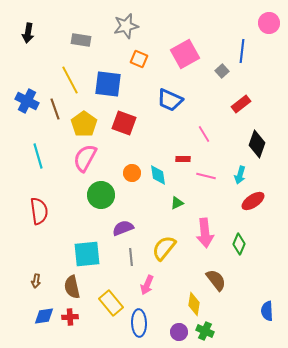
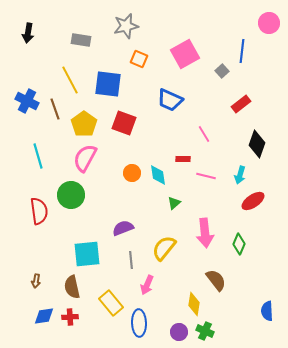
green circle at (101, 195): moved 30 px left
green triangle at (177, 203): moved 3 px left; rotated 16 degrees counterclockwise
gray line at (131, 257): moved 3 px down
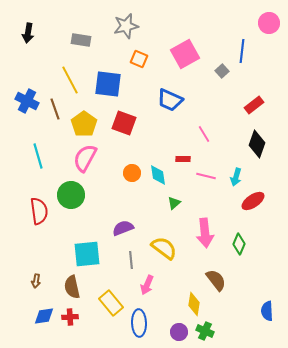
red rectangle at (241, 104): moved 13 px right, 1 px down
cyan arrow at (240, 175): moved 4 px left, 2 px down
yellow semicircle at (164, 248): rotated 88 degrees clockwise
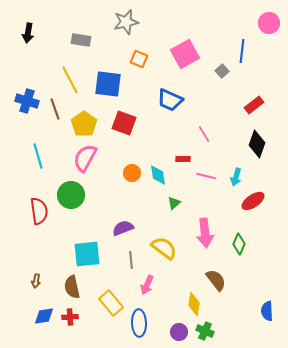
gray star at (126, 26): moved 4 px up
blue cross at (27, 101): rotated 10 degrees counterclockwise
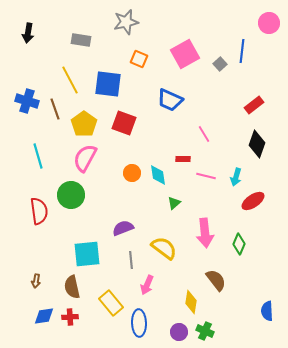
gray square at (222, 71): moved 2 px left, 7 px up
yellow diamond at (194, 304): moved 3 px left, 2 px up
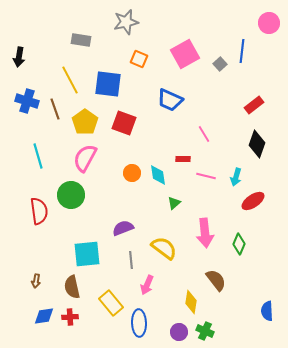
black arrow at (28, 33): moved 9 px left, 24 px down
yellow pentagon at (84, 124): moved 1 px right, 2 px up
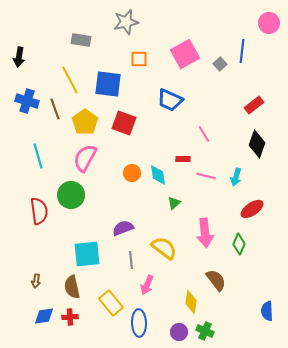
orange square at (139, 59): rotated 24 degrees counterclockwise
red ellipse at (253, 201): moved 1 px left, 8 px down
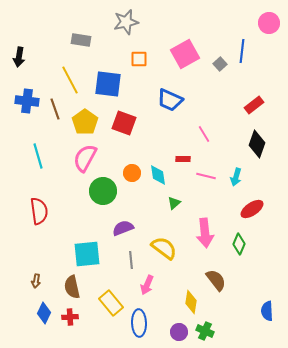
blue cross at (27, 101): rotated 10 degrees counterclockwise
green circle at (71, 195): moved 32 px right, 4 px up
blue diamond at (44, 316): moved 3 px up; rotated 55 degrees counterclockwise
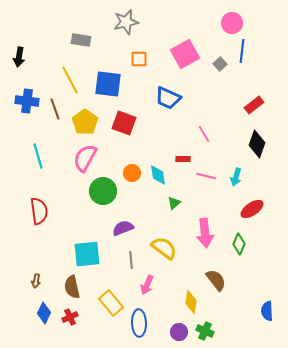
pink circle at (269, 23): moved 37 px left
blue trapezoid at (170, 100): moved 2 px left, 2 px up
red cross at (70, 317): rotated 21 degrees counterclockwise
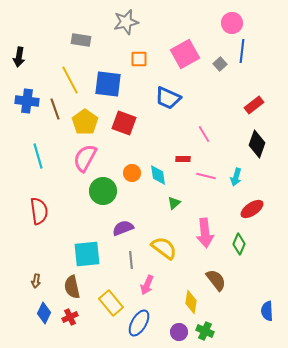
blue ellipse at (139, 323): rotated 32 degrees clockwise
